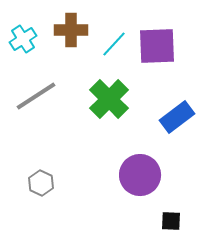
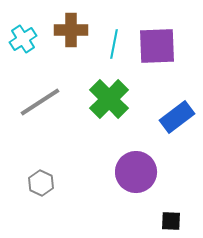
cyan line: rotated 32 degrees counterclockwise
gray line: moved 4 px right, 6 px down
purple circle: moved 4 px left, 3 px up
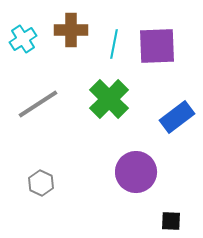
gray line: moved 2 px left, 2 px down
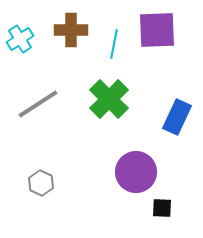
cyan cross: moved 3 px left
purple square: moved 16 px up
blue rectangle: rotated 28 degrees counterclockwise
black square: moved 9 px left, 13 px up
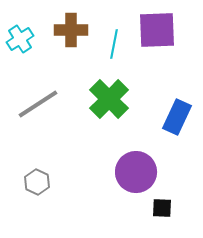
gray hexagon: moved 4 px left, 1 px up
